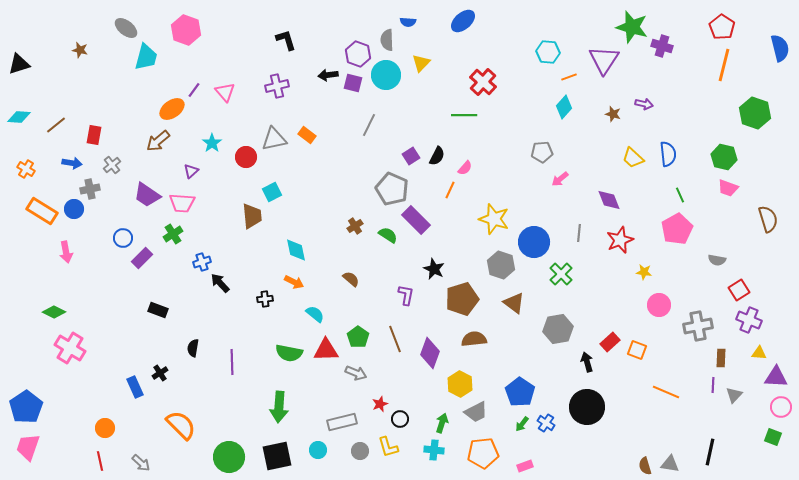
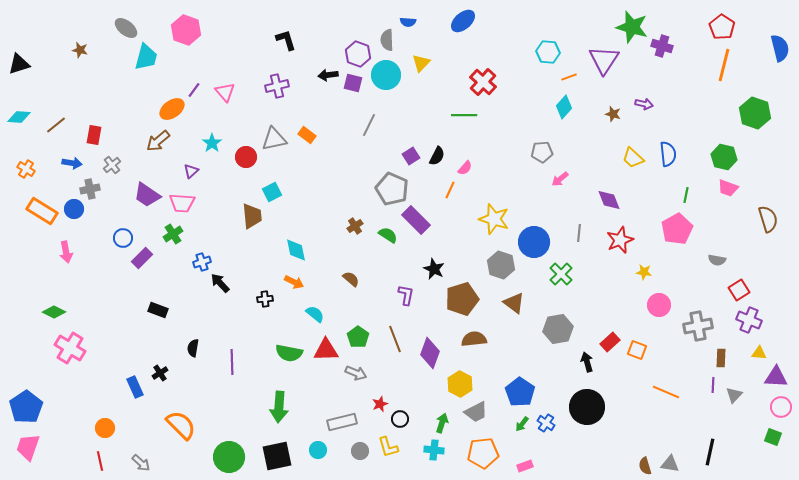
green line at (680, 195): moved 6 px right; rotated 35 degrees clockwise
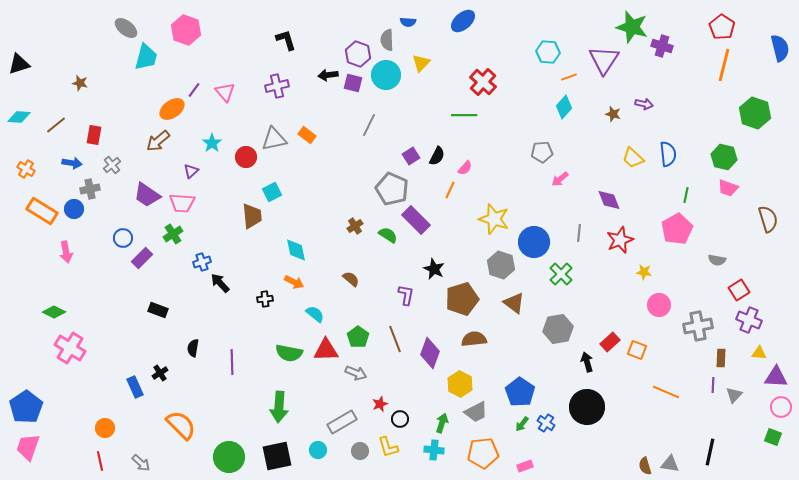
brown star at (80, 50): moved 33 px down
gray rectangle at (342, 422): rotated 16 degrees counterclockwise
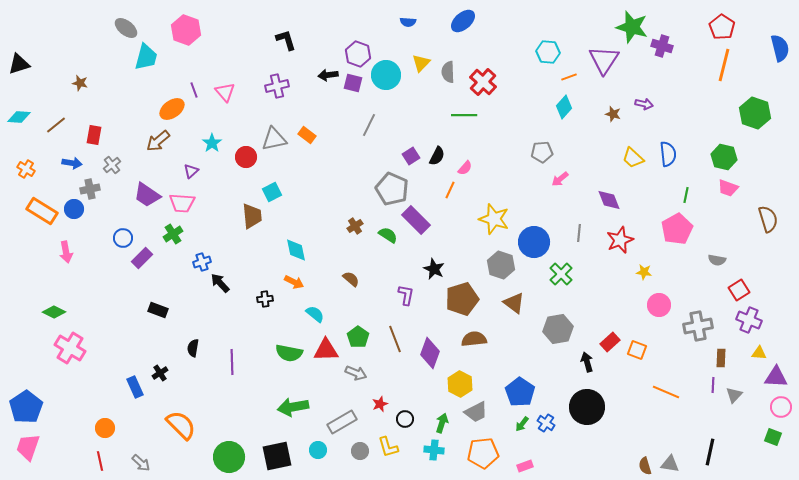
gray semicircle at (387, 40): moved 61 px right, 32 px down
purple line at (194, 90): rotated 56 degrees counterclockwise
green arrow at (279, 407): moved 14 px right; rotated 76 degrees clockwise
black circle at (400, 419): moved 5 px right
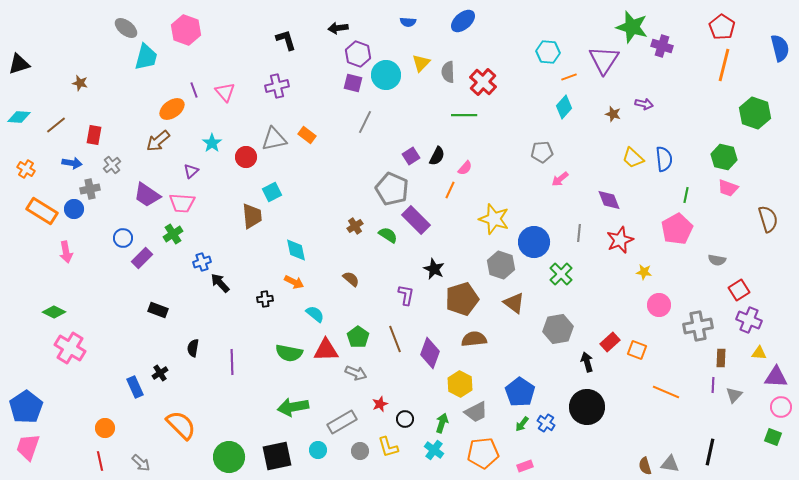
black arrow at (328, 75): moved 10 px right, 47 px up
gray line at (369, 125): moved 4 px left, 3 px up
blue semicircle at (668, 154): moved 4 px left, 5 px down
cyan cross at (434, 450): rotated 30 degrees clockwise
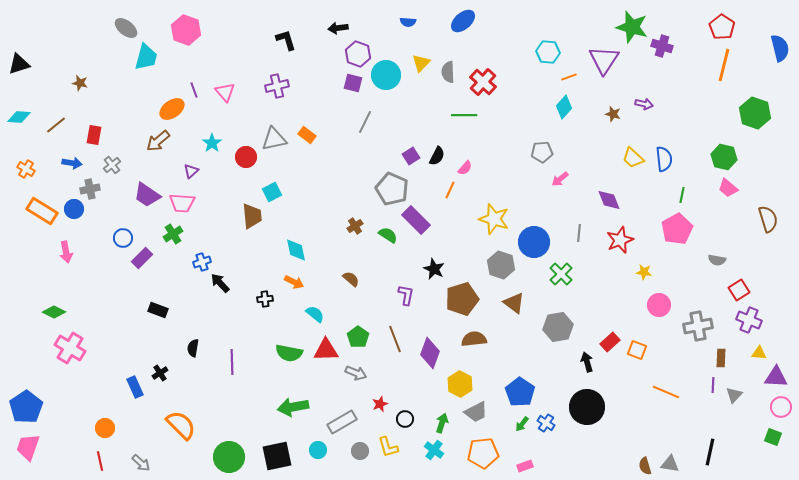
pink trapezoid at (728, 188): rotated 20 degrees clockwise
green line at (686, 195): moved 4 px left
gray hexagon at (558, 329): moved 2 px up
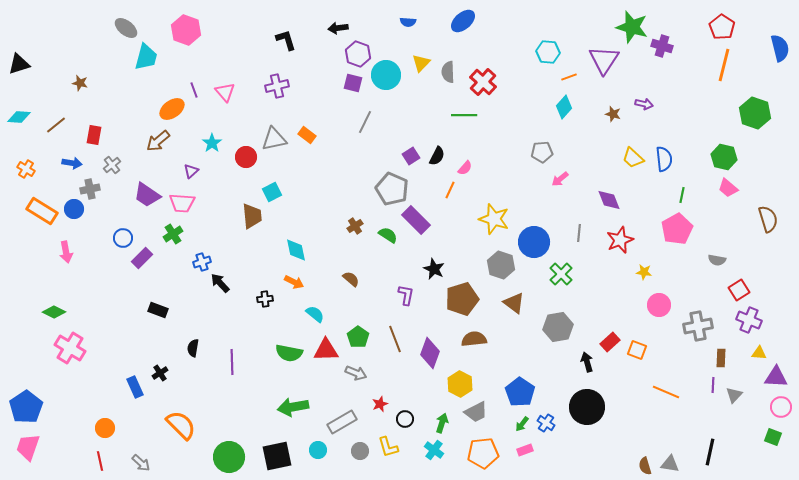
pink rectangle at (525, 466): moved 16 px up
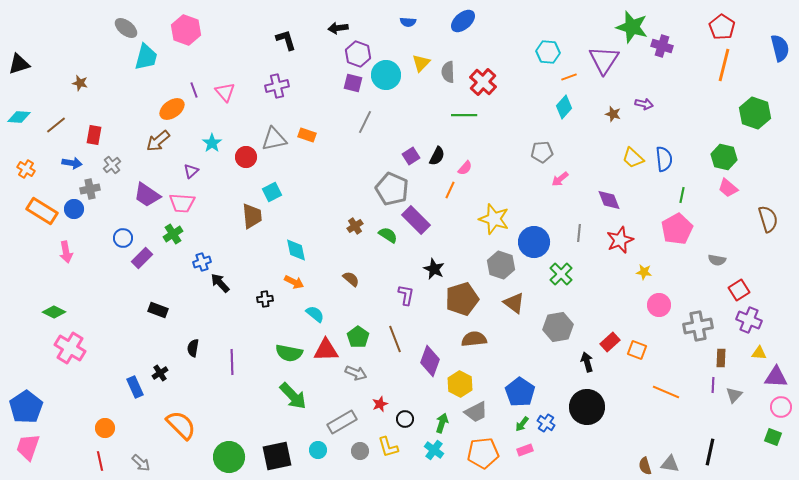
orange rectangle at (307, 135): rotated 18 degrees counterclockwise
purple diamond at (430, 353): moved 8 px down
green arrow at (293, 407): moved 11 px up; rotated 124 degrees counterclockwise
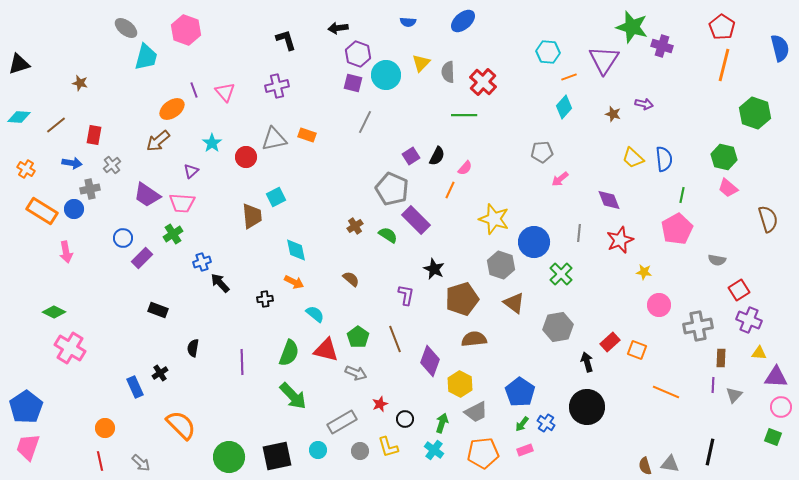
cyan square at (272, 192): moved 4 px right, 5 px down
red triangle at (326, 350): rotated 16 degrees clockwise
green semicircle at (289, 353): rotated 80 degrees counterclockwise
purple line at (232, 362): moved 10 px right
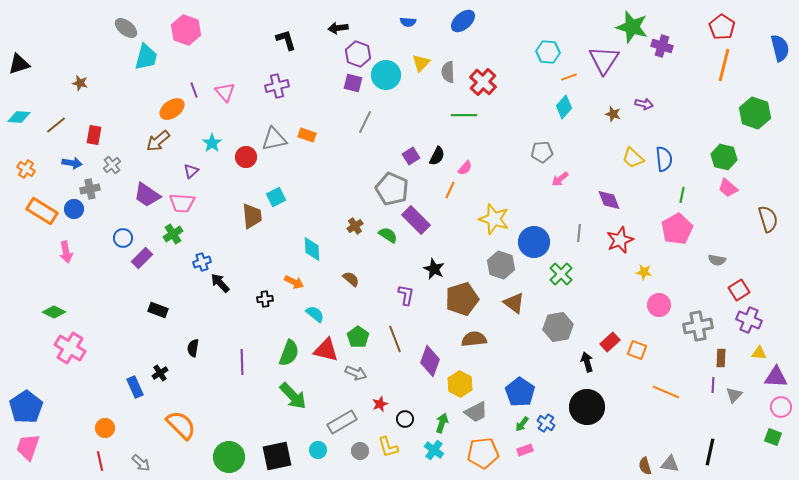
cyan diamond at (296, 250): moved 16 px right, 1 px up; rotated 10 degrees clockwise
